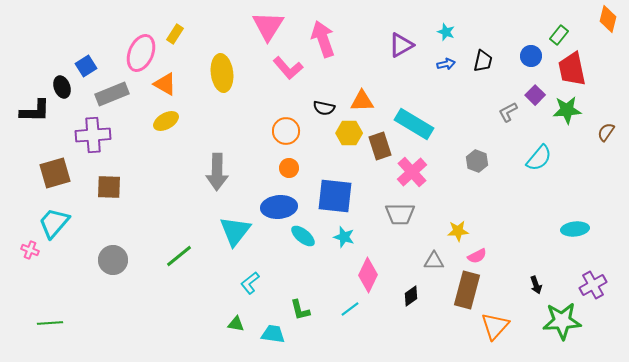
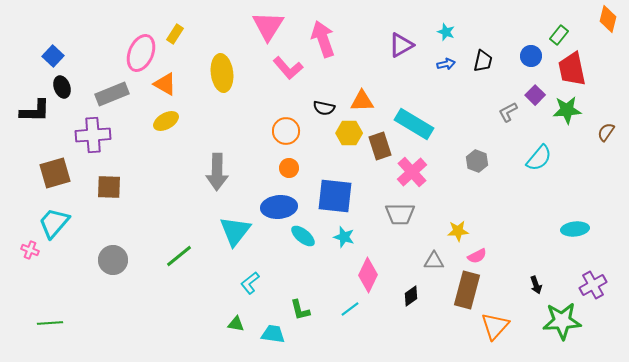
blue square at (86, 66): moved 33 px left, 10 px up; rotated 15 degrees counterclockwise
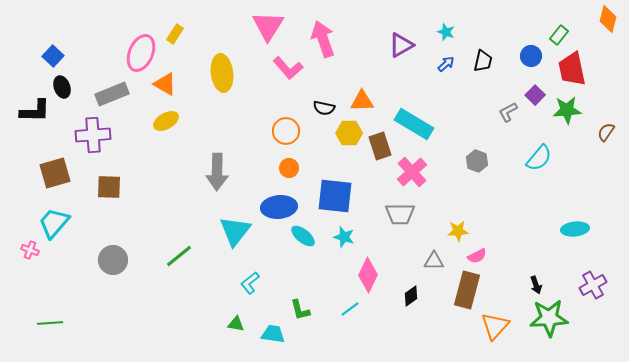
blue arrow at (446, 64): rotated 30 degrees counterclockwise
green star at (562, 321): moved 13 px left, 3 px up
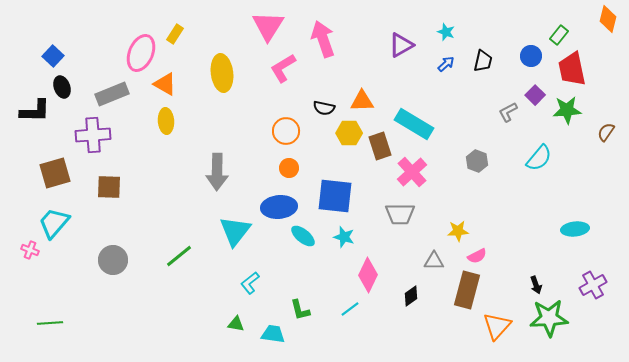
pink L-shape at (288, 68): moved 5 px left; rotated 100 degrees clockwise
yellow ellipse at (166, 121): rotated 65 degrees counterclockwise
orange triangle at (495, 326): moved 2 px right
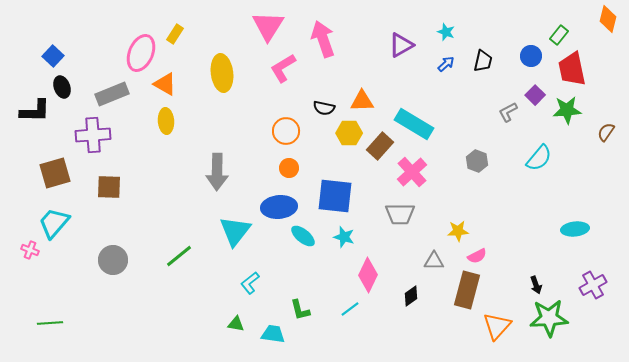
brown rectangle at (380, 146): rotated 60 degrees clockwise
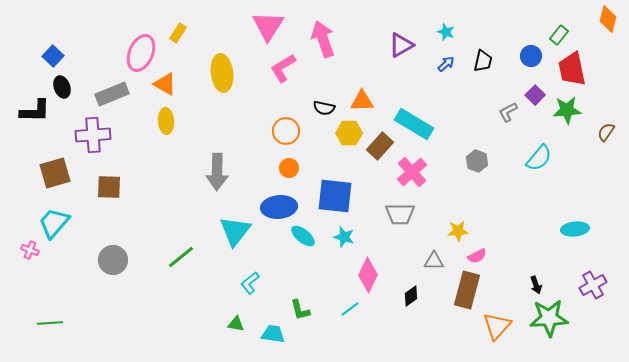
yellow rectangle at (175, 34): moved 3 px right, 1 px up
green line at (179, 256): moved 2 px right, 1 px down
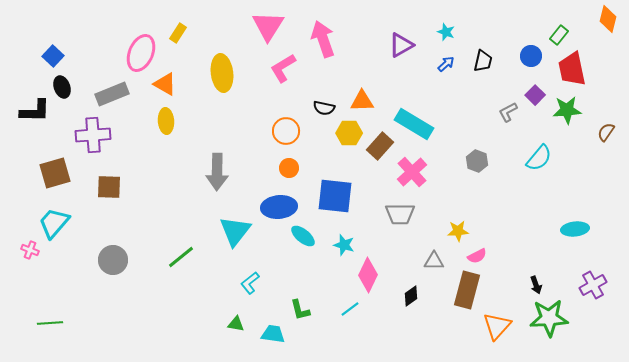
cyan star at (344, 237): moved 8 px down
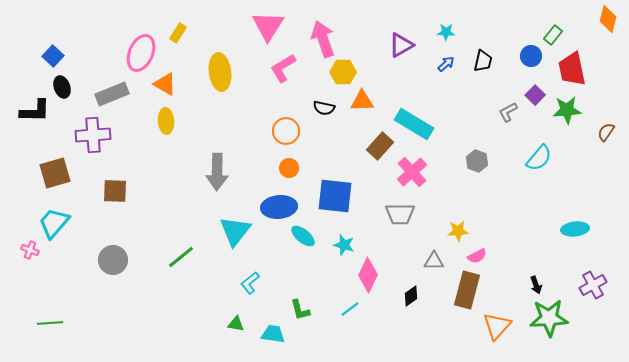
cyan star at (446, 32): rotated 18 degrees counterclockwise
green rectangle at (559, 35): moved 6 px left
yellow ellipse at (222, 73): moved 2 px left, 1 px up
yellow hexagon at (349, 133): moved 6 px left, 61 px up
brown square at (109, 187): moved 6 px right, 4 px down
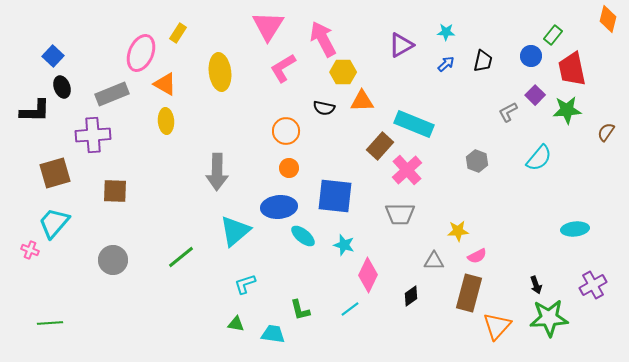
pink arrow at (323, 39): rotated 9 degrees counterclockwise
cyan rectangle at (414, 124): rotated 9 degrees counterclockwise
pink cross at (412, 172): moved 5 px left, 2 px up
cyan triangle at (235, 231): rotated 12 degrees clockwise
cyan L-shape at (250, 283): moved 5 px left, 1 px down; rotated 20 degrees clockwise
brown rectangle at (467, 290): moved 2 px right, 3 px down
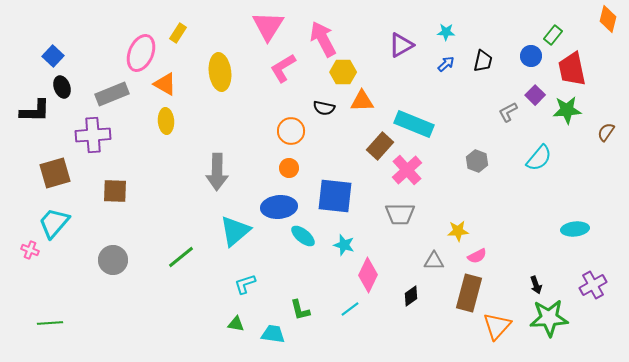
orange circle at (286, 131): moved 5 px right
